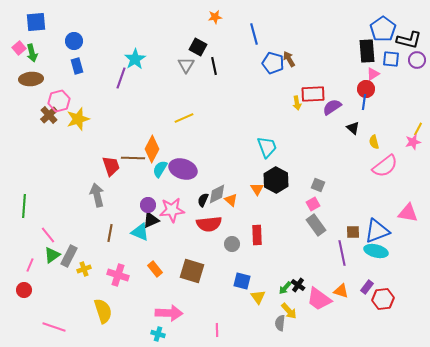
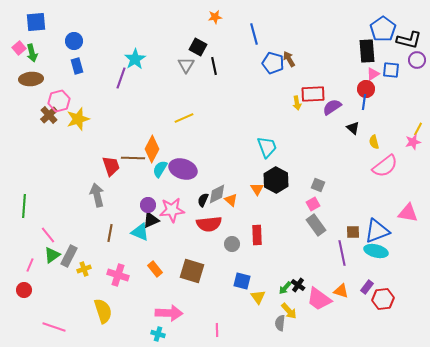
blue square at (391, 59): moved 11 px down
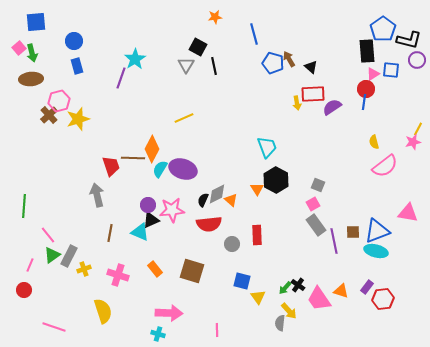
black triangle at (353, 128): moved 42 px left, 61 px up
purple line at (342, 253): moved 8 px left, 12 px up
pink trapezoid at (319, 299): rotated 20 degrees clockwise
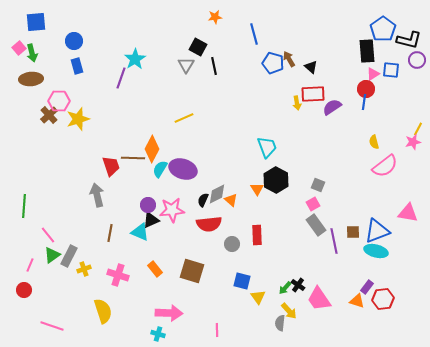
pink hexagon at (59, 101): rotated 15 degrees clockwise
orange triangle at (341, 291): moved 16 px right, 10 px down
pink line at (54, 327): moved 2 px left, 1 px up
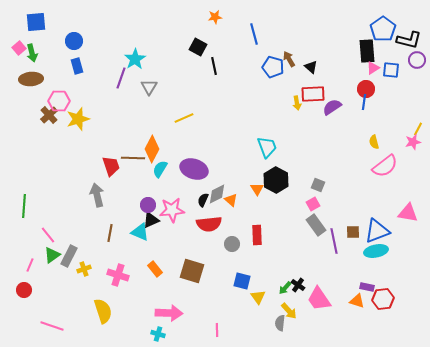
blue pentagon at (273, 63): moved 4 px down
gray triangle at (186, 65): moved 37 px left, 22 px down
pink triangle at (373, 74): moved 6 px up
purple ellipse at (183, 169): moved 11 px right
cyan ellipse at (376, 251): rotated 25 degrees counterclockwise
purple rectangle at (367, 287): rotated 64 degrees clockwise
